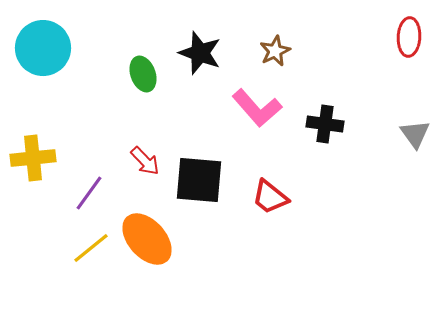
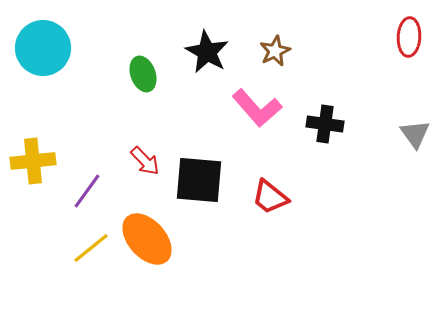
black star: moved 7 px right, 1 px up; rotated 9 degrees clockwise
yellow cross: moved 3 px down
purple line: moved 2 px left, 2 px up
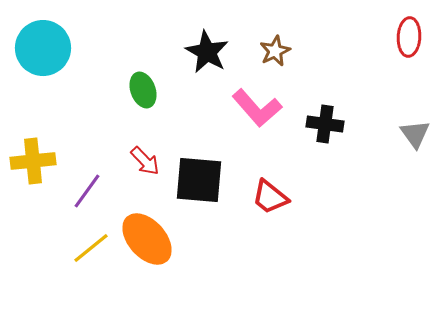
green ellipse: moved 16 px down
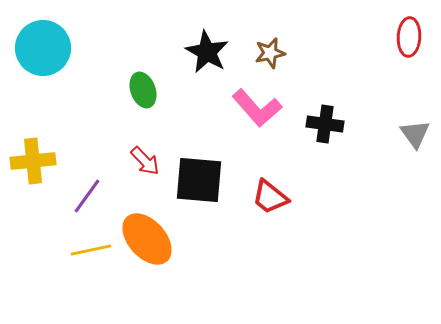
brown star: moved 5 px left, 2 px down; rotated 12 degrees clockwise
purple line: moved 5 px down
yellow line: moved 2 px down; rotated 27 degrees clockwise
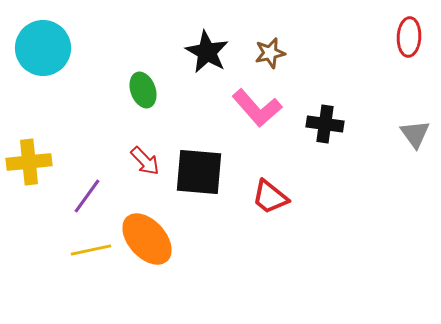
yellow cross: moved 4 px left, 1 px down
black square: moved 8 px up
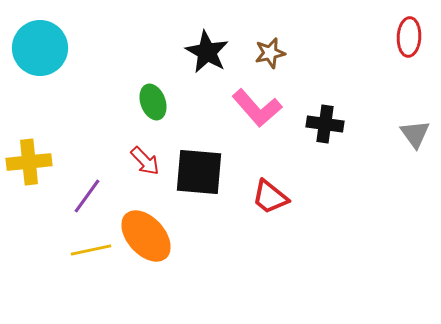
cyan circle: moved 3 px left
green ellipse: moved 10 px right, 12 px down
orange ellipse: moved 1 px left, 3 px up
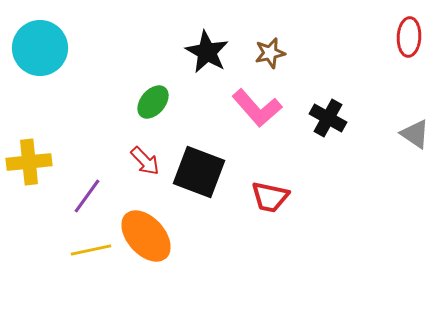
green ellipse: rotated 60 degrees clockwise
black cross: moved 3 px right, 6 px up; rotated 21 degrees clockwise
gray triangle: rotated 20 degrees counterclockwise
black square: rotated 16 degrees clockwise
red trapezoid: rotated 27 degrees counterclockwise
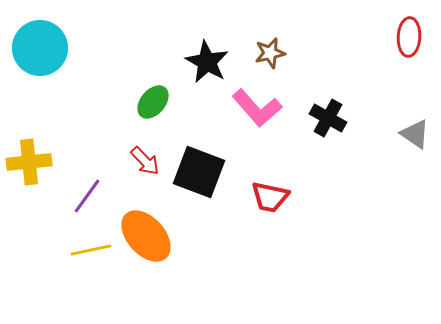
black star: moved 10 px down
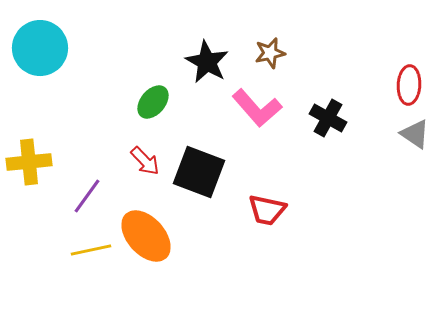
red ellipse: moved 48 px down
red trapezoid: moved 3 px left, 13 px down
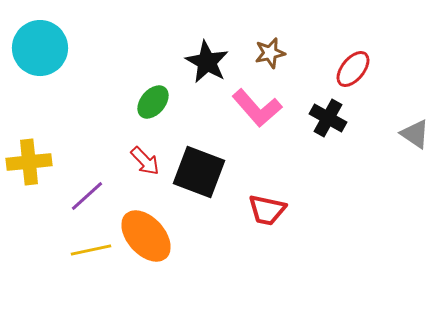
red ellipse: moved 56 px left, 16 px up; rotated 36 degrees clockwise
purple line: rotated 12 degrees clockwise
